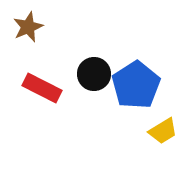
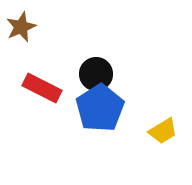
brown star: moved 7 px left
black circle: moved 2 px right
blue pentagon: moved 36 px left, 23 px down
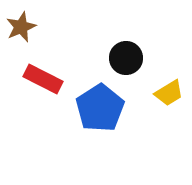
black circle: moved 30 px right, 16 px up
red rectangle: moved 1 px right, 9 px up
yellow trapezoid: moved 6 px right, 38 px up
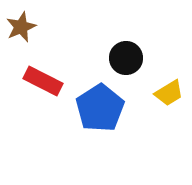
red rectangle: moved 2 px down
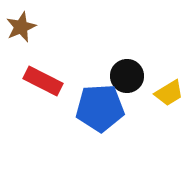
black circle: moved 1 px right, 18 px down
blue pentagon: rotated 30 degrees clockwise
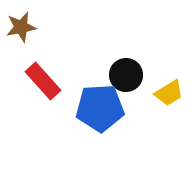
brown star: rotated 12 degrees clockwise
black circle: moved 1 px left, 1 px up
red rectangle: rotated 21 degrees clockwise
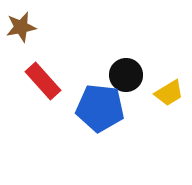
blue pentagon: rotated 9 degrees clockwise
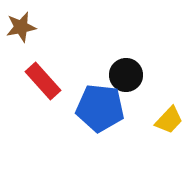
yellow trapezoid: moved 27 px down; rotated 16 degrees counterclockwise
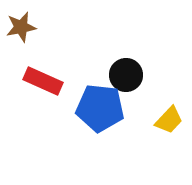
red rectangle: rotated 24 degrees counterclockwise
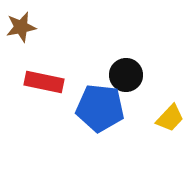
red rectangle: moved 1 px right, 1 px down; rotated 12 degrees counterclockwise
yellow trapezoid: moved 1 px right, 2 px up
